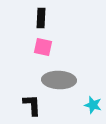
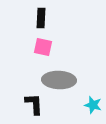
black L-shape: moved 2 px right, 1 px up
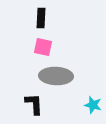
gray ellipse: moved 3 px left, 4 px up
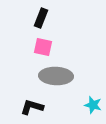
black rectangle: rotated 18 degrees clockwise
black L-shape: moved 2 px left, 3 px down; rotated 70 degrees counterclockwise
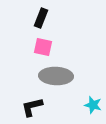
black L-shape: rotated 30 degrees counterclockwise
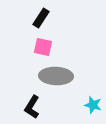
black rectangle: rotated 12 degrees clockwise
black L-shape: rotated 45 degrees counterclockwise
